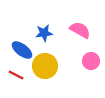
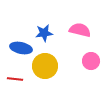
pink semicircle: rotated 15 degrees counterclockwise
blue ellipse: moved 1 px left, 2 px up; rotated 25 degrees counterclockwise
red line: moved 1 px left, 4 px down; rotated 21 degrees counterclockwise
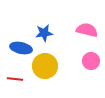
pink semicircle: moved 7 px right
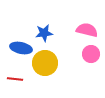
pink circle: moved 7 px up
yellow circle: moved 3 px up
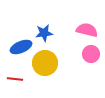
blue ellipse: moved 1 px up; rotated 35 degrees counterclockwise
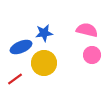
pink circle: moved 1 px right, 1 px down
yellow circle: moved 1 px left
red line: rotated 42 degrees counterclockwise
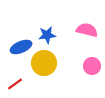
blue star: moved 3 px right, 2 px down
pink circle: moved 11 px down
red line: moved 5 px down
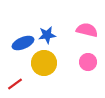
blue ellipse: moved 2 px right, 4 px up
pink circle: moved 4 px left, 4 px up
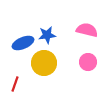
red line: rotated 35 degrees counterclockwise
